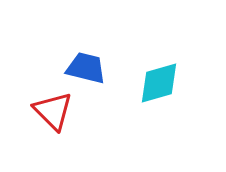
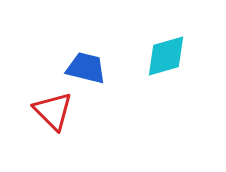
cyan diamond: moved 7 px right, 27 px up
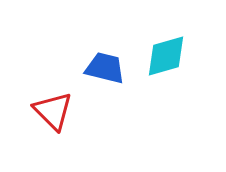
blue trapezoid: moved 19 px right
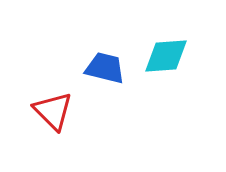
cyan diamond: rotated 12 degrees clockwise
